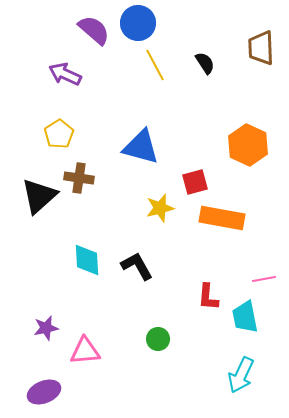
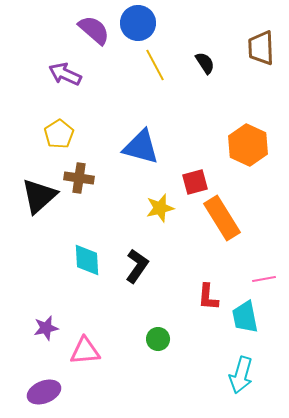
orange rectangle: rotated 48 degrees clockwise
black L-shape: rotated 64 degrees clockwise
cyan arrow: rotated 9 degrees counterclockwise
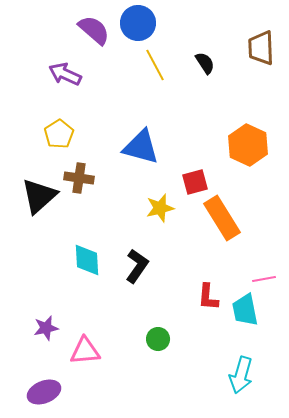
cyan trapezoid: moved 7 px up
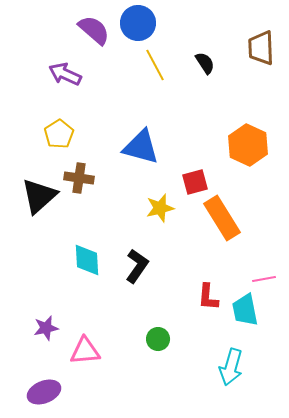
cyan arrow: moved 10 px left, 8 px up
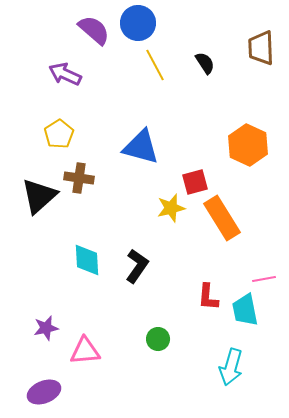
yellow star: moved 11 px right
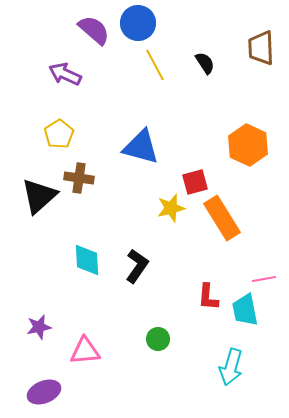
purple star: moved 7 px left, 1 px up
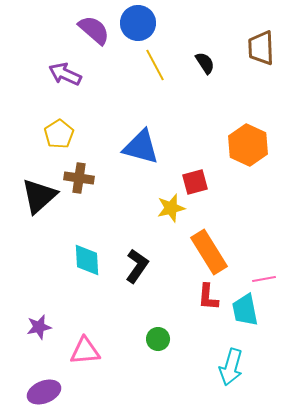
orange rectangle: moved 13 px left, 34 px down
